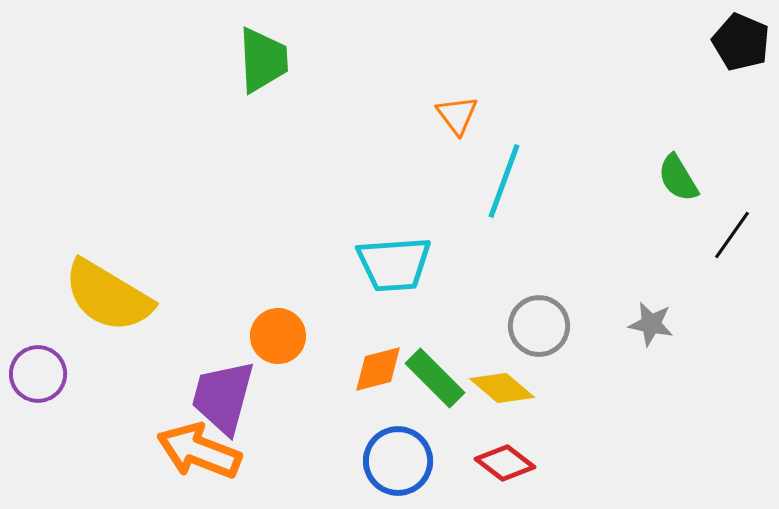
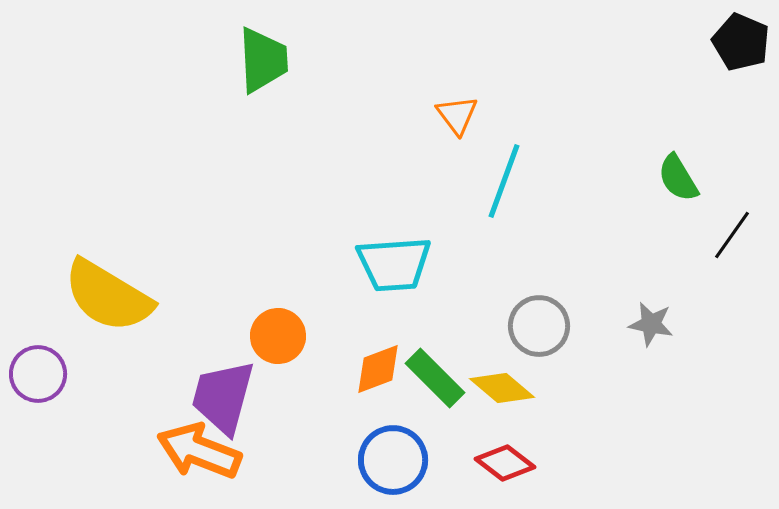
orange diamond: rotated 6 degrees counterclockwise
blue circle: moved 5 px left, 1 px up
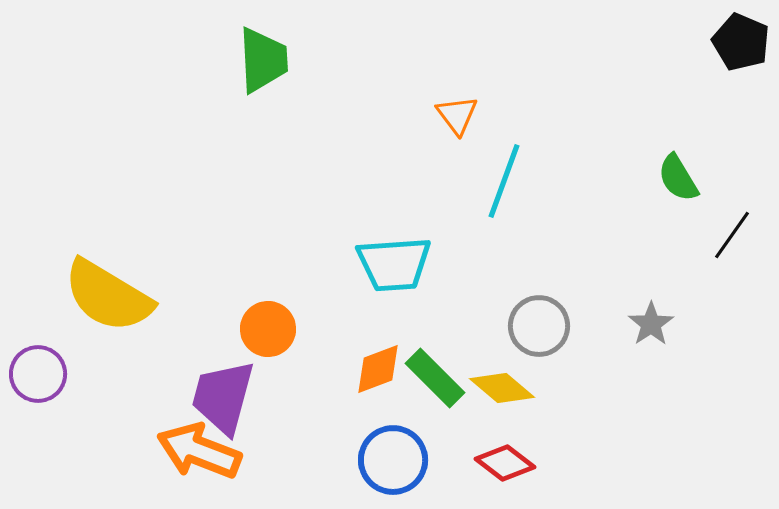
gray star: rotated 27 degrees clockwise
orange circle: moved 10 px left, 7 px up
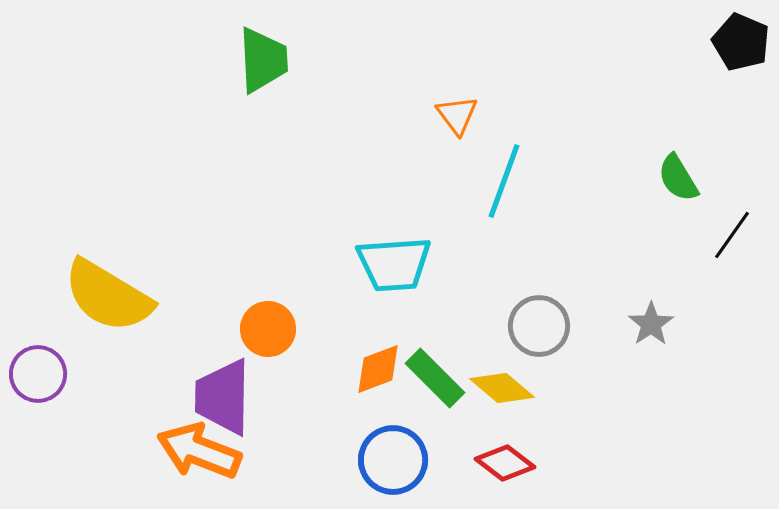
purple trapezoid: rotated 14 degrees counterclockwise
